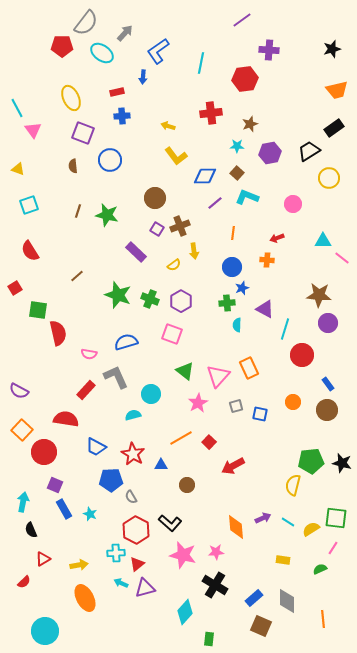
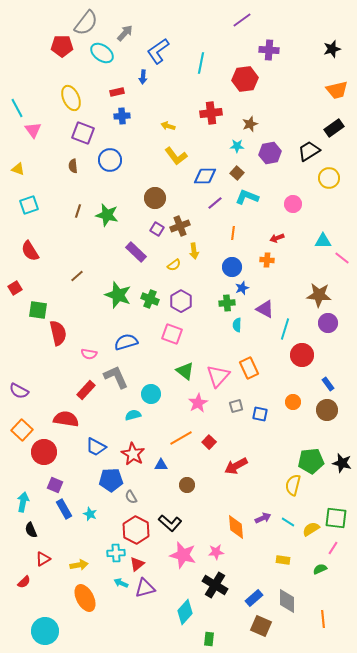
red arrow at (233, 466): moved 3 px right
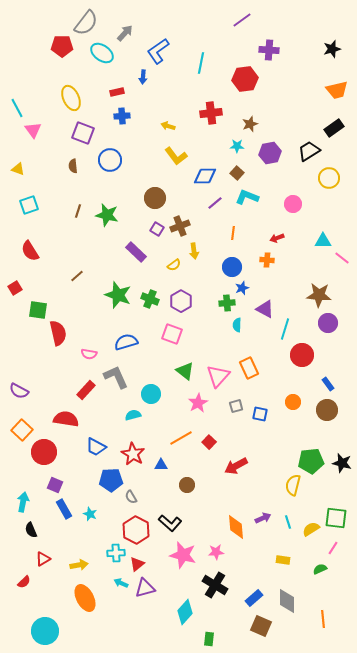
cyan line at (288, 522): rotated 40 degrees clockwise
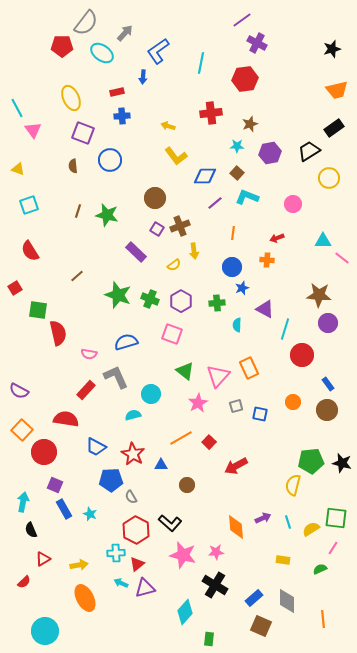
purple cross at (269, 50): moved 12 px left, 7 px up; rotated 24 degrees clockwise
green cross at (227, 303): moved 10 px left
